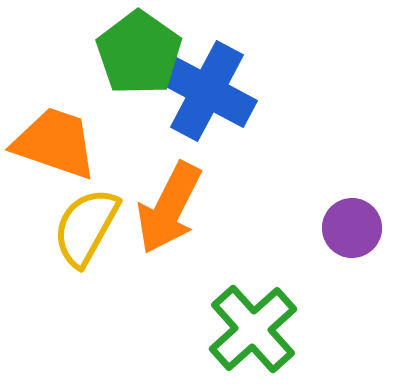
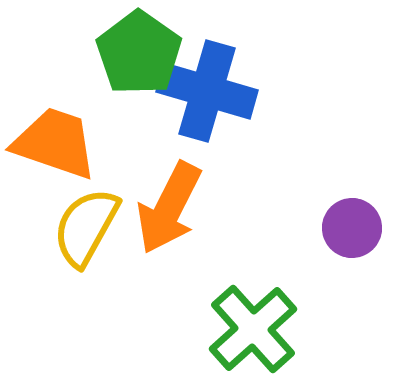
blue cross: rotated 12 degrees counterclockwise
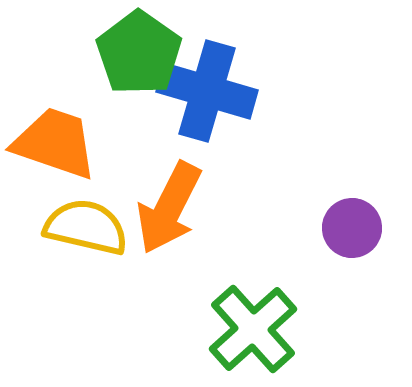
yellow semicircle: rotated 74 degrees clockwise
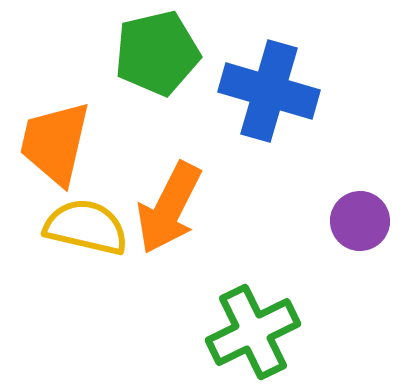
green pentagon: moved 18 px right; rotated 24 degrees clockwise
blue cross: moved 62 px right
orange trapezoid: rotated 96 degrees counterclockwise
purple circle: moved 8 px right, 7 px up
green cross: moved 3 px down; rotated 16 degrees clockwise
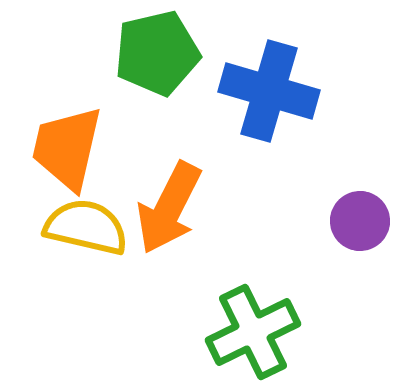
orange trapezoid: moved 12 px right, 5 px down
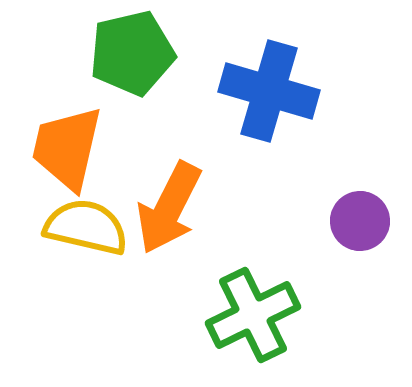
green pentagon: moved 25 px left
green cross: moved 17 px up
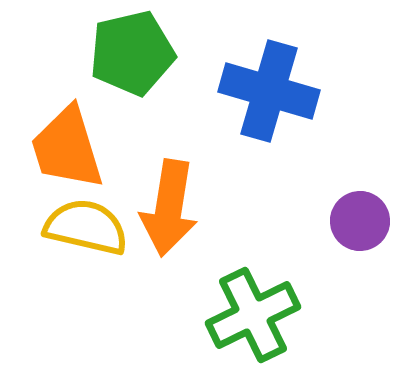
orange trapezoid: rotated 30 degrees counterclockwise
orange arrow: rotated 18 degrees counterclockwise
